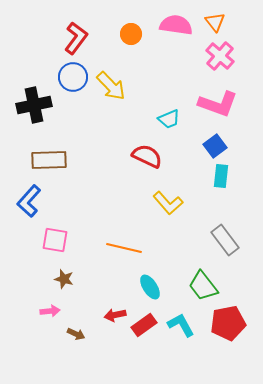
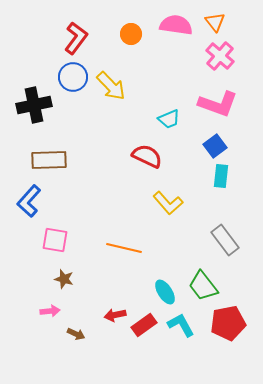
cyan ellipse: moved 15 px right, 5 px down
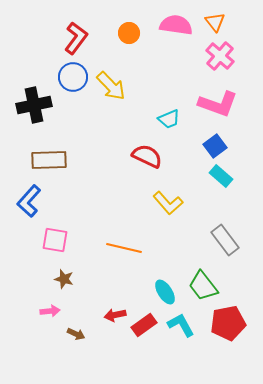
orange circle: moved 2 px left, 1 px up
cyan rectangle: rotated 55 degrees counterclockwise
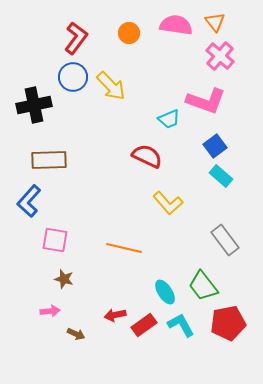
pink L-shape: moved 12 px left, 3 px up
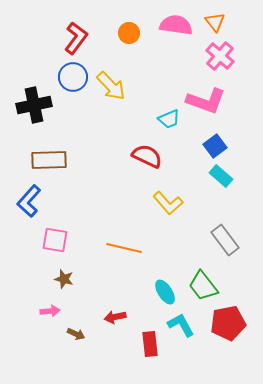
red arrow: moved 2 px down
red rectangle: moved 6 px right, 19 px down; rotated 60 degrees counterclockwise
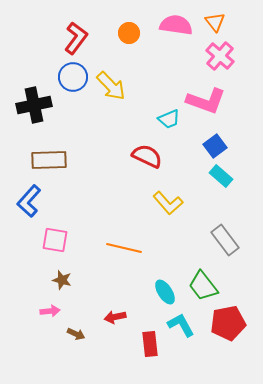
brown star: moved 2 px left, 1 px down
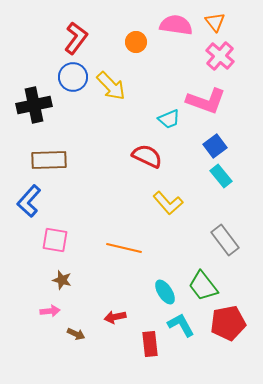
orange circle: moved 7 px right, 9 px down
cyan rectangle: rotated 10 degrees clockwise
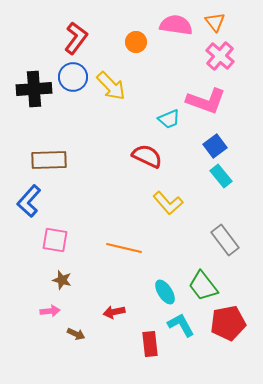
black cross: moved 16 px up; rotated 8 degrees clockwise
red arrow: moved 1 px left, 5 px up
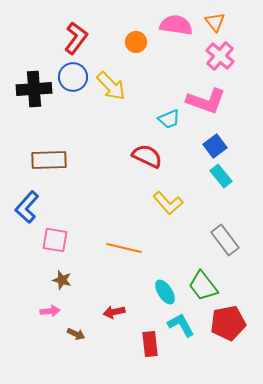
blue L-shape: moved 2 px left, 6 px down
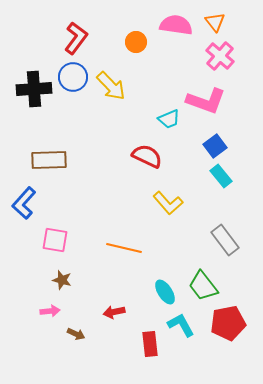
blue L-shape: moved 3 px left, 4 px up
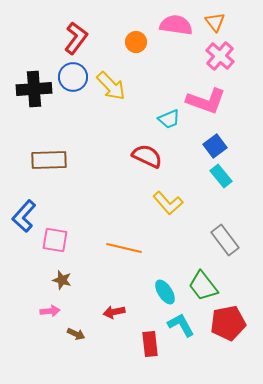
blue L-shape: moved 13 px down
